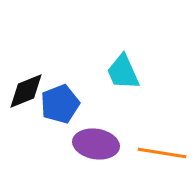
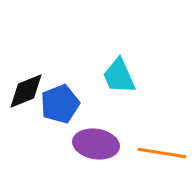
cyan trapezoid: moved 4 px left, 4 px down
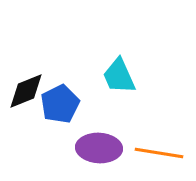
blue pentagon: rotated 6 degrees counterclockwise
purple ellipse: moved 3 px right, 4 px down; rotated 6 degrees counterclockwise
orange line: moved 3 px left
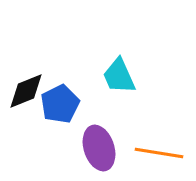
purple ellipse: rotated 69 degrees clockwise
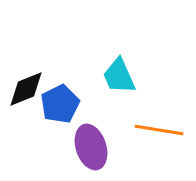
black diamond: moved 2 px up
purple ellipse: moved 8 px left, 1 px up
orange line: moved 23 px up
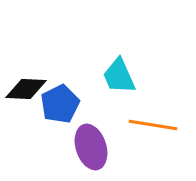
black diamond: rotated 24 degrees clockwise
orange line: moved 6 px left, 5 px up
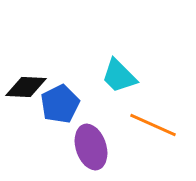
cyan trapezoid: rotated 21 degrees counterclockwise
black diamond: moved 2 px up
orange line: rotated 15 degrees clockwise
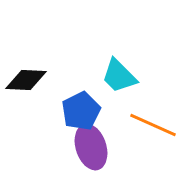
black diamond: moved 7 px up
blue pentagon: moved 21 px right, 7 px down
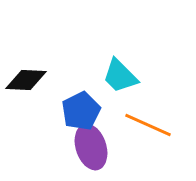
cyan trapezoid: moved 1 px right
orange line: moved 5 px left
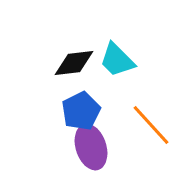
cyan trapezoid: moved 3 px left, 16 px up
black diamond: moved 48 px right, 17 px up; rotated 9 degrees counterclockwise
orange line: moved 3 px right; rotated 24 degrees clockwise
